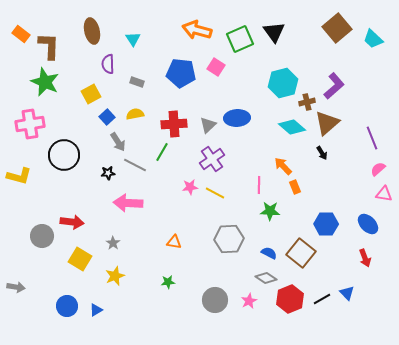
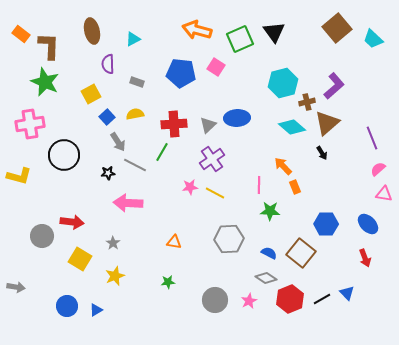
cyan triangle at (133, 39): rotated 35 degrees clockwise
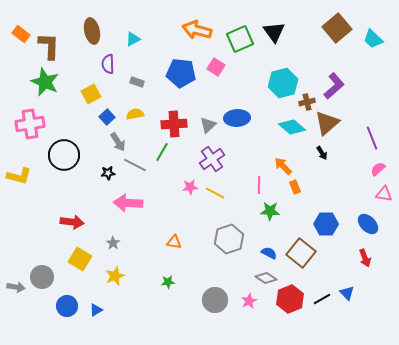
gray circle at (42, 236): moved 41 px down
gray hexagon at (229, 239): rotated 16 degrees counterclockwise
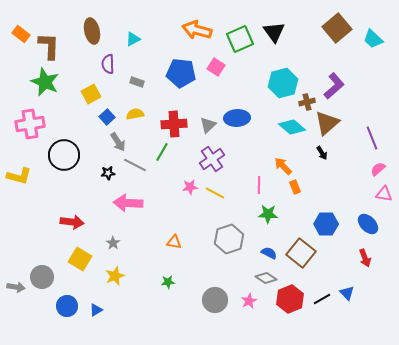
green star at (270, 211): moved 2 px left, 3 px down
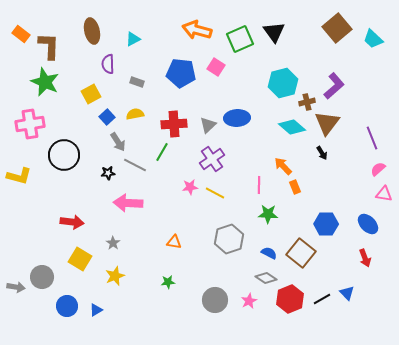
brown triangle at (327, 123): rotated 12 degrees counterclockwise
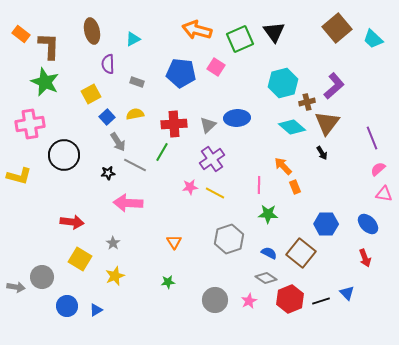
orange triangle at (174, 242): rotated 49 degrees clockwise
black line at (322, 299): moved 1 px left, 2 px down; rotated 12 degrees clockwise
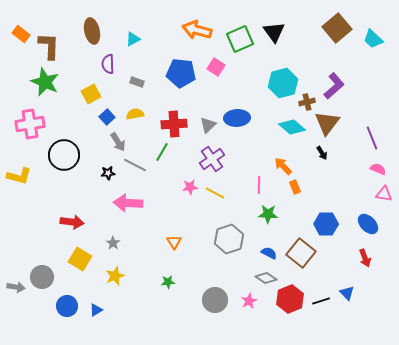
pink semicircle at (378, 169): rotated 63 degrees clockwise
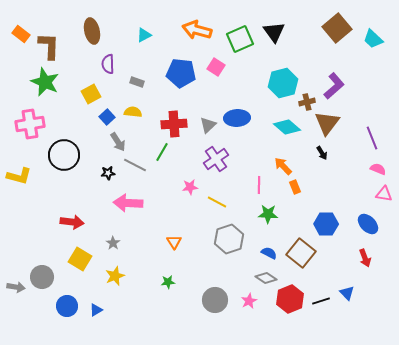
cyan triangle at (133, 39): moved 11 px right, 4 px up
yellow semicircle at (135, 114): moved 2 px left, 2 px up; rotated 18 degrees clockwise
cyan diamond at (292, 127): moved 5 px left
purple cross at (212, 159): moved 4 px right
yellow line at (215, 193): moved 2 px right, 9 px down
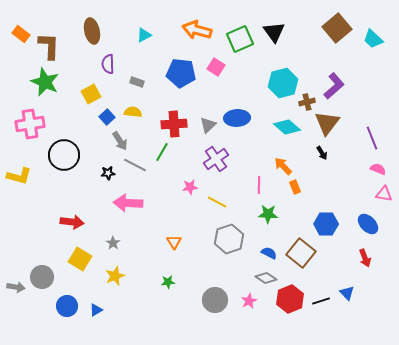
gray arrow at (118, 142): moved 2 px right, 1 px up
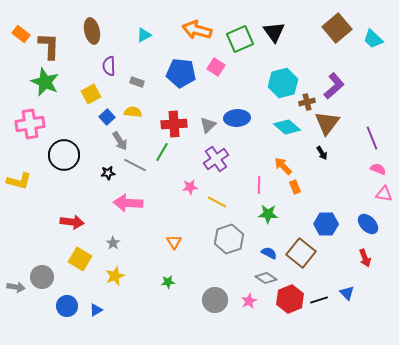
purple semicircle at (108, 64): moved 1 px right, 2 px down
yellow L-shape at (19, 176): moved 5 px down
black line at (321, 301): moved 2 px left, 1 px up
